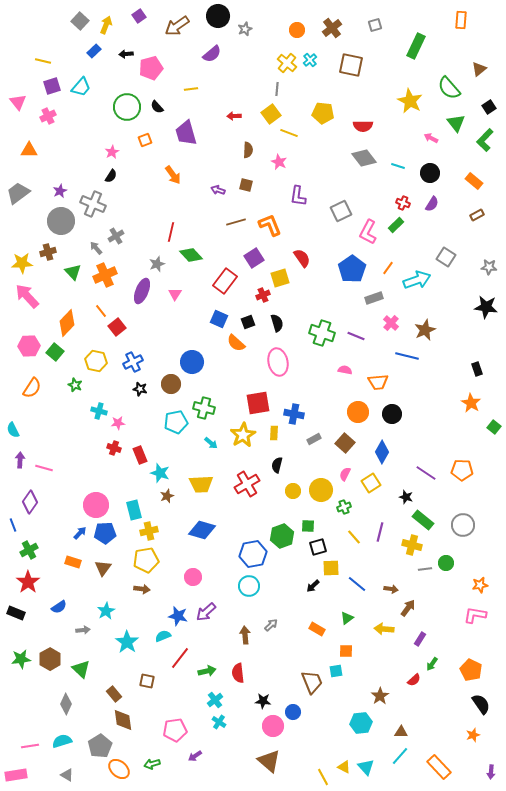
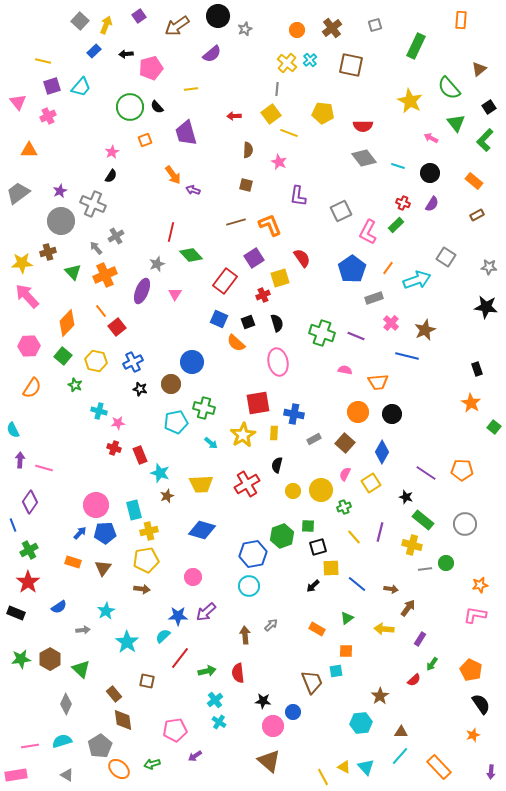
green circle at (127, 107): moved 3 px right
purple arrow at (218, 190): moved 25 px left
green square at (55, 352): moved 8 px right, 4 px down
gray circle at (463, 525): moved 2 px right, 1 px up
blue star at (178, 616): rotated 12 degrees counterclockwise
cyan semicircle at (163, 636): rotated 21 degrees counterclockwise
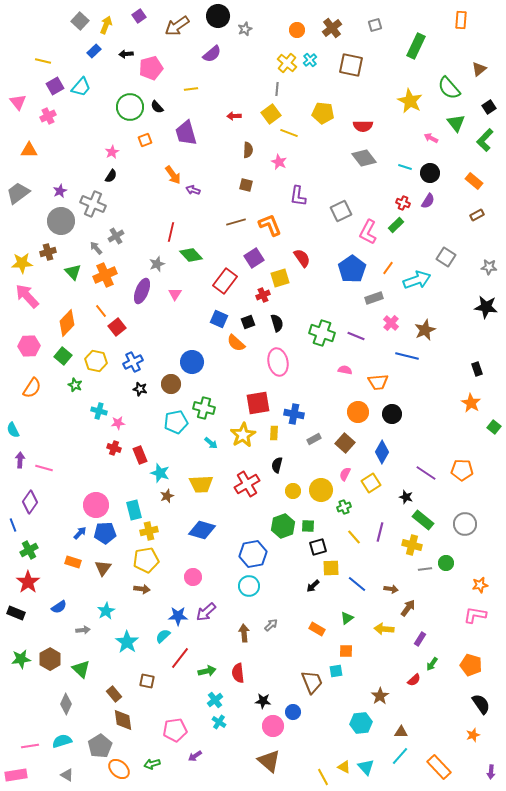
purple square at (52, 86): moved 3 px right; rotated 12 degrees counterclockwise
cyan line at (398, 166): moved 7 px right, 1 px down
purple semicircle at (432, 204): moved 4 px left, 3 px up
green hexagon at (282, 536): moved 1 px right, 10 px up
brown arrow at (245, 635): moved 1 px left, 2 px up
orange pentagon at (471, 670): moved 5 px up; rotated 10 degrees counterclockwise
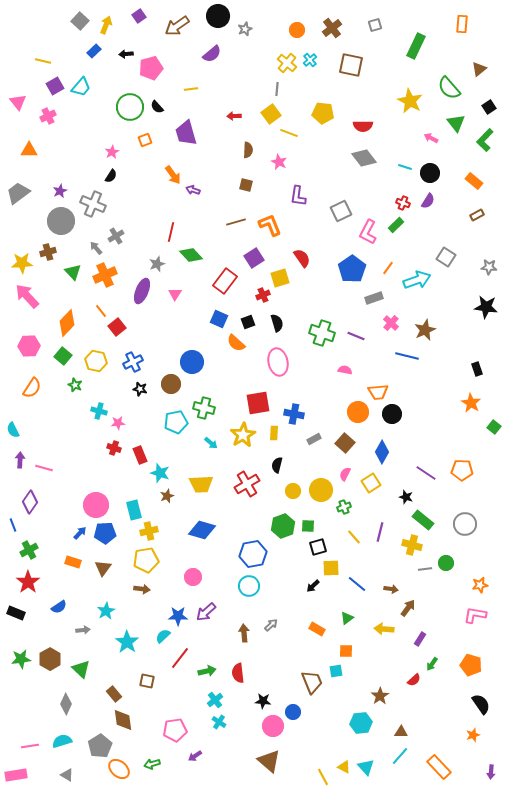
orange rectangle at (461, 20): moved 1 px right, 4 px down
orange trapezoid at (378, 382): moved 10 px down
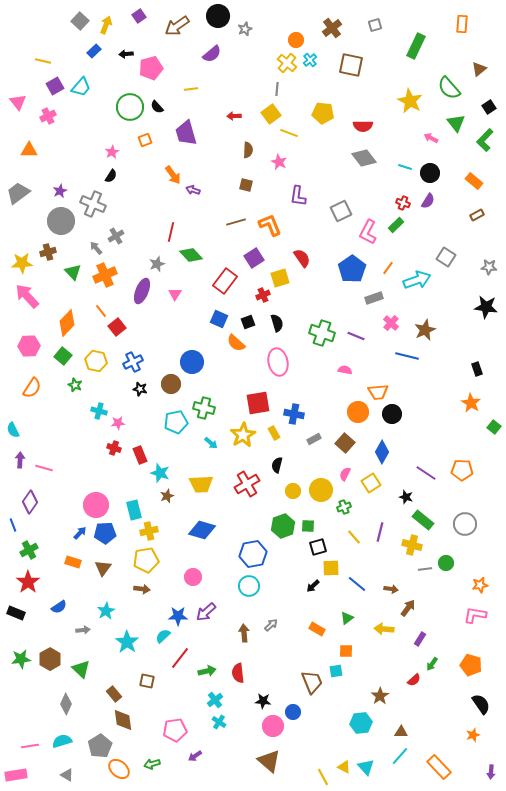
orange circle at (297, 30): moved 1 px left, 10 px down
yellow rectangle at (274, 433): rotated 32 degrees counterclockwise
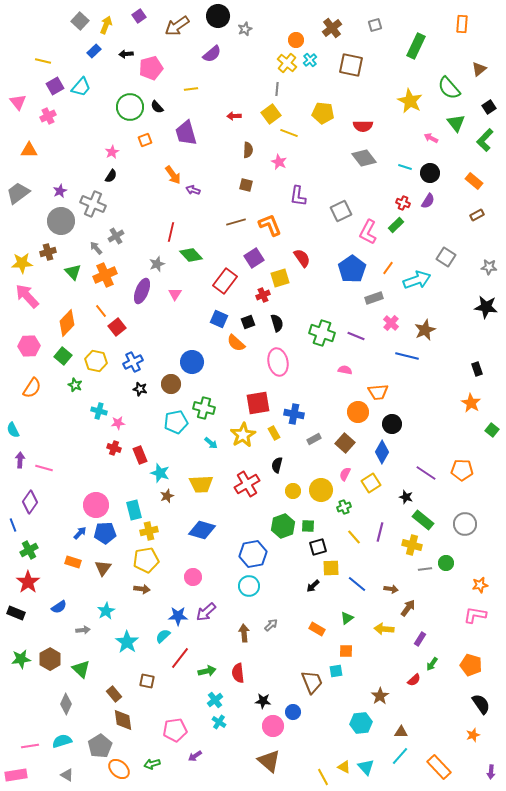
black circle at (392, 414): moved 10 px down
green square at (494, 427): moved 2 px left, 3 px down
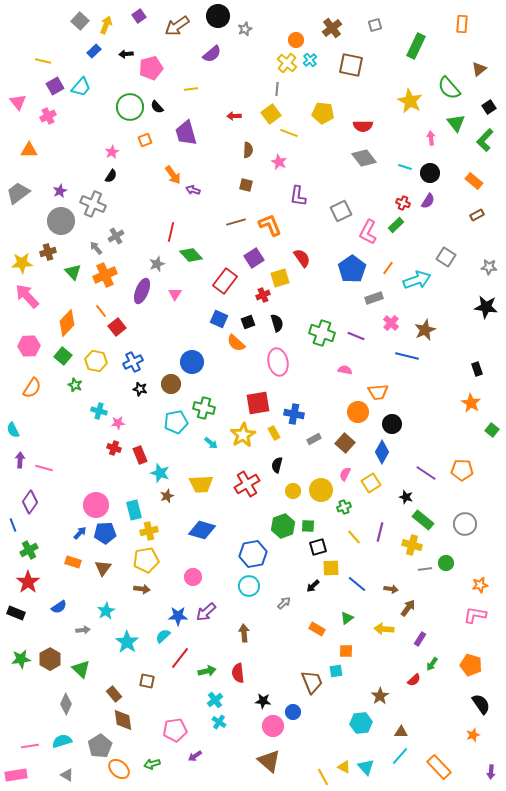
pink arrow at (431, 138): rotated 56 degrees clockwise
gray arrow at (271, 625): moved 13 px right, 22 px up
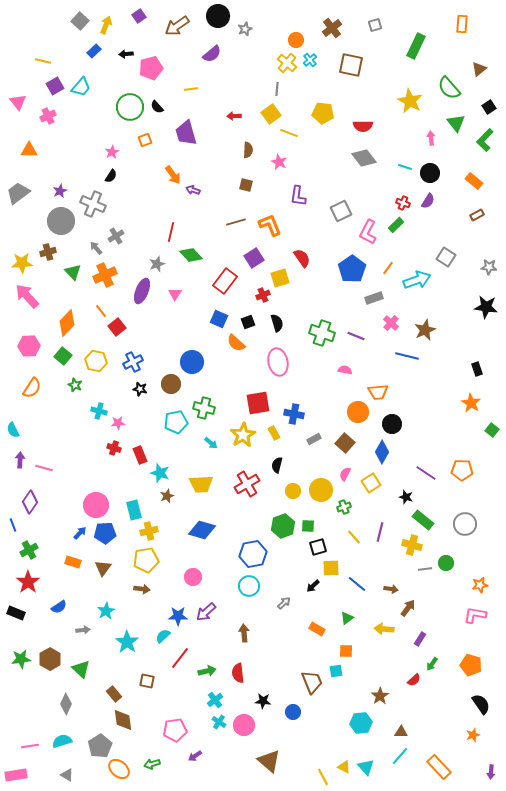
pink circle at (273, 726): moved 29 px left, 1 px up
